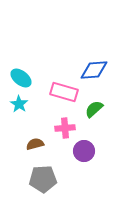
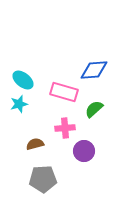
cyan ellipse: moved 2 px right, 2 px down
cyan star: rotated 24 degrees clockwise
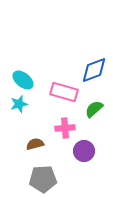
blue diamond: rotated 16 degrees counterclockwise
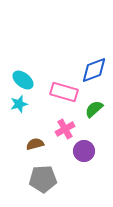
pink cross: moved 1 px down; rotated 24 degrees counterclockwise
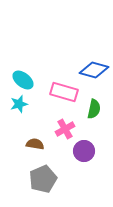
blue diamond: rotated 36 degrees clockwise
green semicircle: rotated 144 degrees clockwise
brown semicircle: rotated 24 degrees clockwise
gray pentagon: rotated 20 degrees counterclockwise
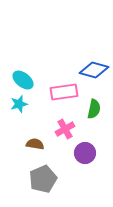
pink rectangle: rotated 24 degrees counterclockwise
purple circle: moved 1 px right, 2 px down
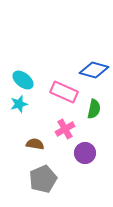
pink rectangle: rotated 32 degrees clockwise
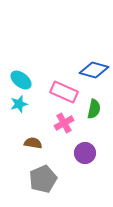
cyan ellipse: moved 2 px left
pink cross: moved 1 px left, 6 px up
brown semicircle: moved 2 px left, 1 px up
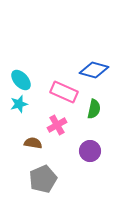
cyan ellipse: rotated 10 degrees clockwise
pink cross: moved 7 px left, 2 px down
purple circle: moved 5 px right, 2 px up
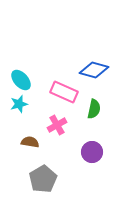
brown semicircle: moved 3 px left, 1 px up
purple circle: moved 2 px right, 1 px down
gray pentagon: rotated 8 degrees counterclockwise
